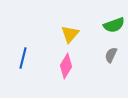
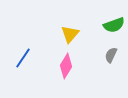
blue line: rotated 20 degrees clockwise
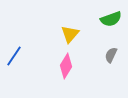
green semicircle: moved 3 px left, 6 px up
blue line: moved 9 px left, 2 px up
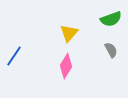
yellow triangle: moved 1 px left, 1 px up
gray semicircle: moved 5 px up; rotated 126 degrees clockwise
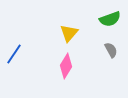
green semicircle: moved 1 px left
blue line: moved 2 px up
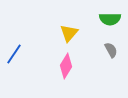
green semicircle: rotated 20 degrees clockwise
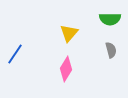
gray semicircle: rotated 14 degrees clockwise
blue line: moved 1 px right
pink diamond: moved 3 px down
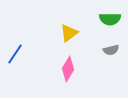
yellow triangle: rotated 12 degrees clockwise
gray semicircle: rotated 91 degrees clockwise
pink diamond: moved 2 px right
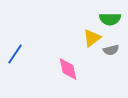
yellow triangle: moved 23 px right, 5 px down
pink diamond: rotated 45 degrees counterclockwise
